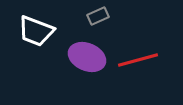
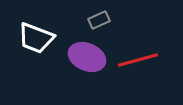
gray rectangle: moved 1 px right, 4 px down
white trapezoid: moved 7 px down
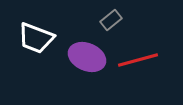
gray rectangle: moved 12 px right; rotated 15 degrees counterclockwise
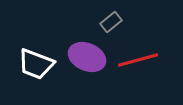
gray rectangle: moved 2 px down
white trapezoid: moved 26 px down
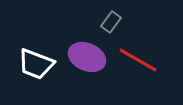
gray rectangle: rotated 15 degrees counterclockwise
red line: rotated 45 degrees clockwise
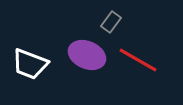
purple ellipse: moved 2 px up
white trapezoid: moved 6 px left
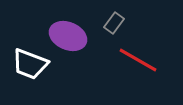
gray rectangle: moved 3 px right, 1 px down
purple ellipse: moved 19 px left, 19 px up
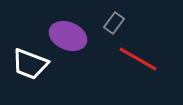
red line: moved 1 px up
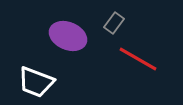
white trapezoid: moved 6 px right, 18 px down
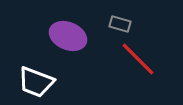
gray rectangle: moved 6 px right, 1 px down; rotated 70 degrees clockwise
red line: rotated 15 degrees clockwise
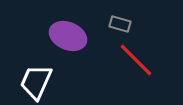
red line: moved 2 px left, 1 px down
white trapezoid: rotated 93 degrees clockwise
